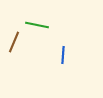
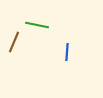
blue line: moved 4 px right, 3 px up
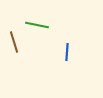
brown line: rotated 40 degrees counterclockwise
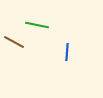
brown line: rotated 45 degrees counterclockwise
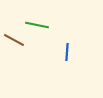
brown line: moved 2 px up
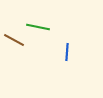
green line: moved 1 px right, 2 px down
